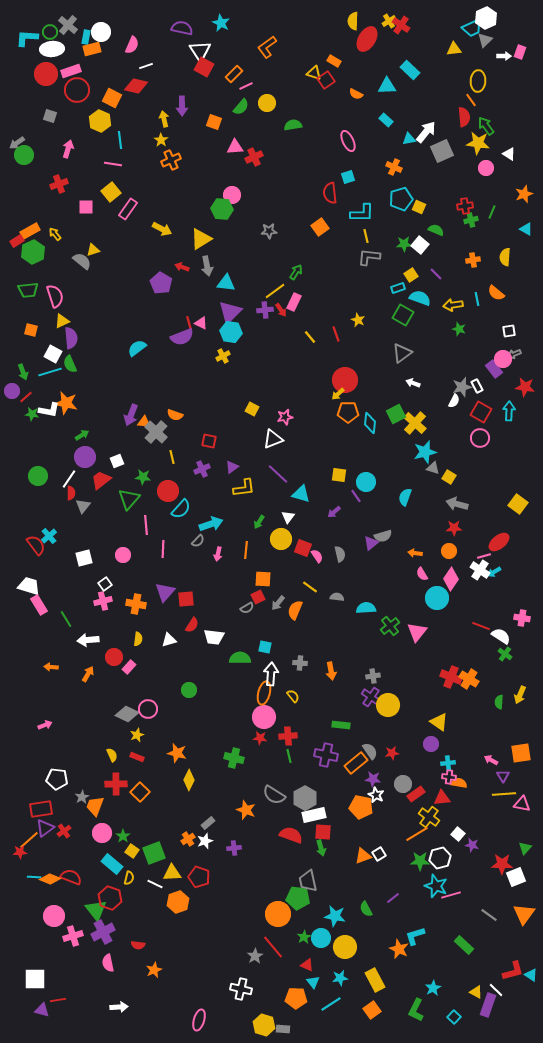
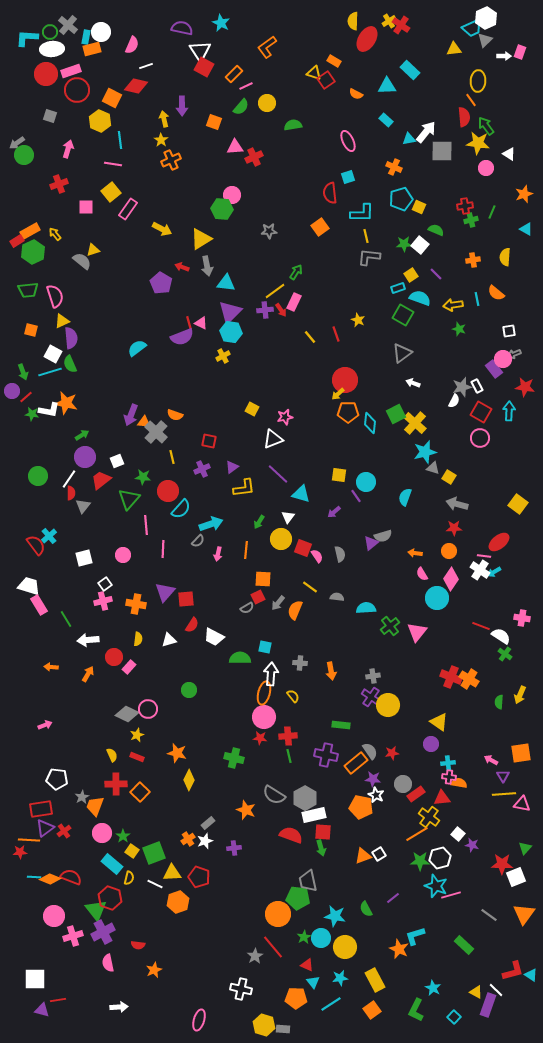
gray square at (442, 151): rotated 25 degrees clockwise
pink line at (484, 556): rotated 24 degrees clockwise
white trapezoid at (214, 637): rotated 20 degrees clockwise
orange line at (29, 840): rotated 45 degrees clockwise
cyan star at (433, 988): rotated 14 degrees counterclockwise
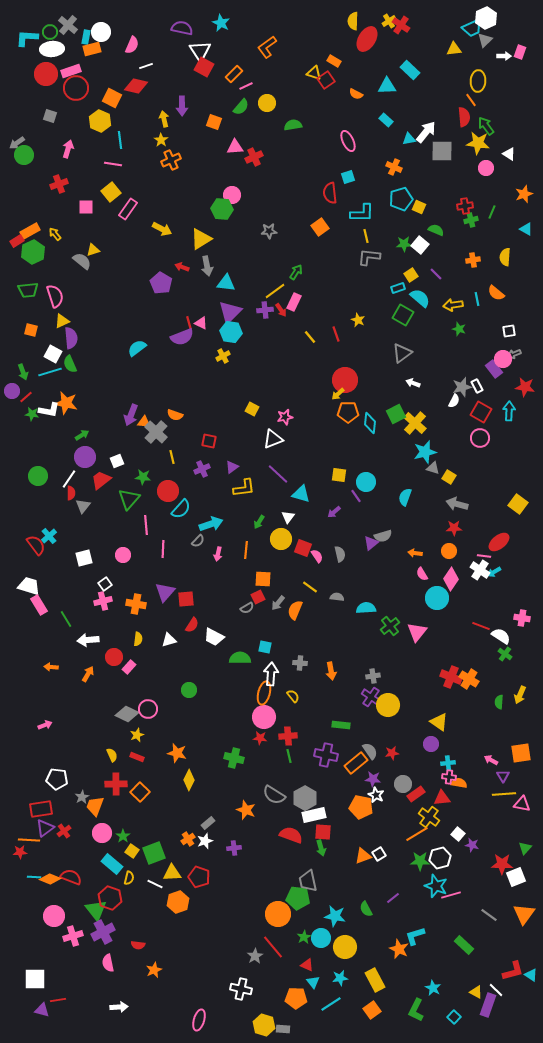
red circle at (77, 90): moved 1 px left, 2 px up
cyan semicircle at (420, 298): rotated 20 degrees clockwise
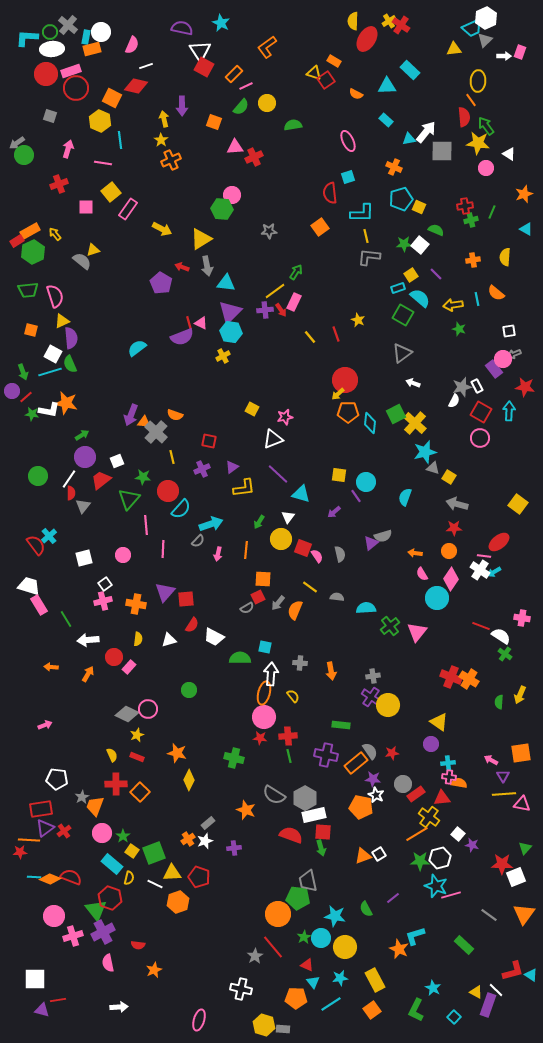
pink line at (113, 164): moved 10 px left, 1 px up
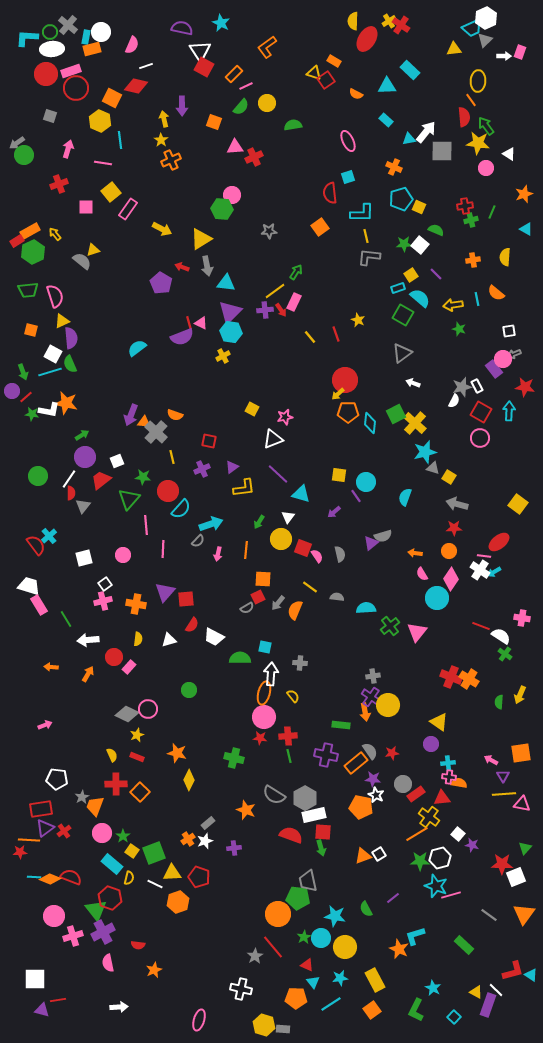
orange arrow at (331, 671): moved 34 px right, 41 px down
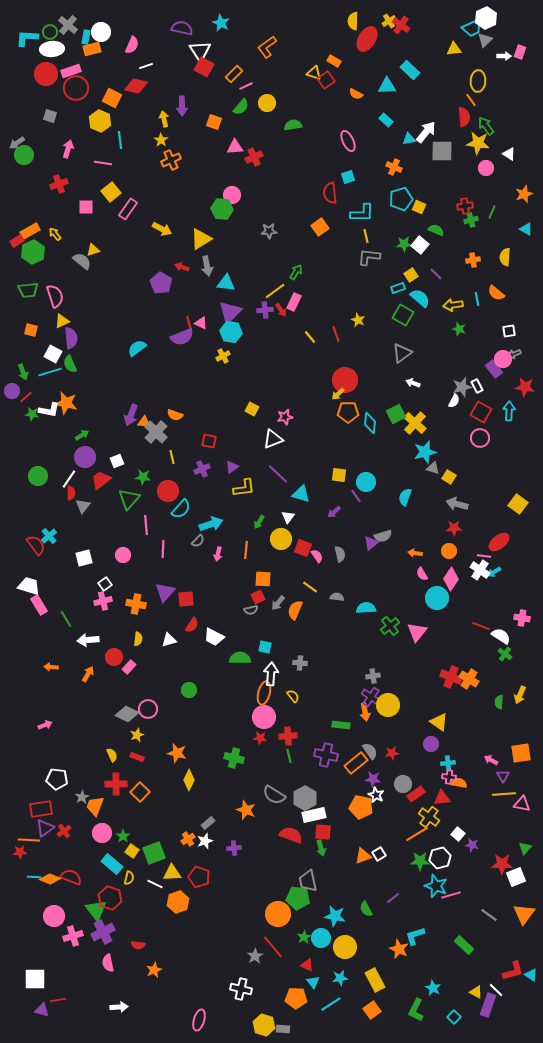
gray semicircle at (247, 608): moved 4 px right, 2 px down; rotated 16 degrees clockwise
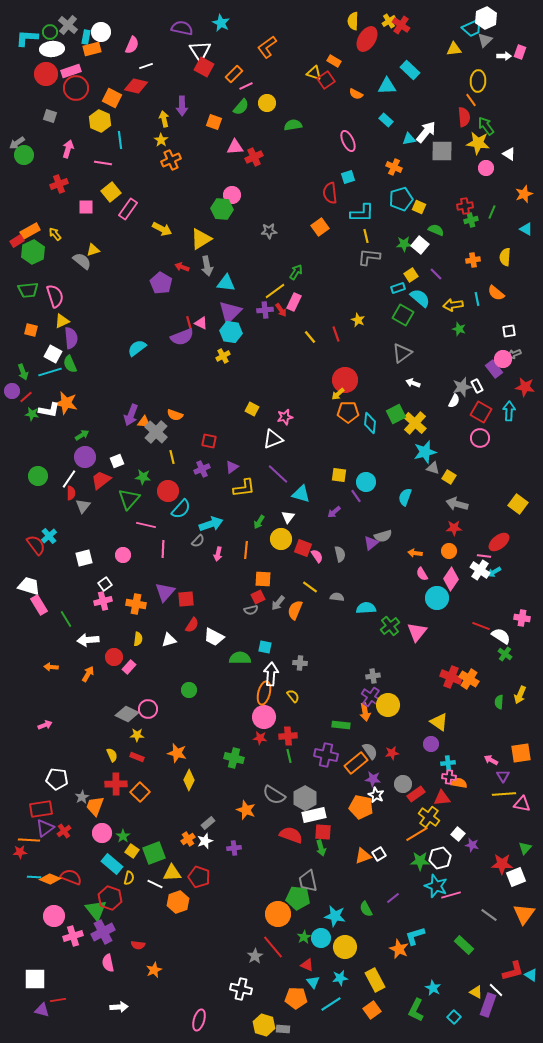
pink line at (146, 525): rotated 72 degrees counterclockwise
yellow star at (137, 735): rotated 24 degrees clockwise
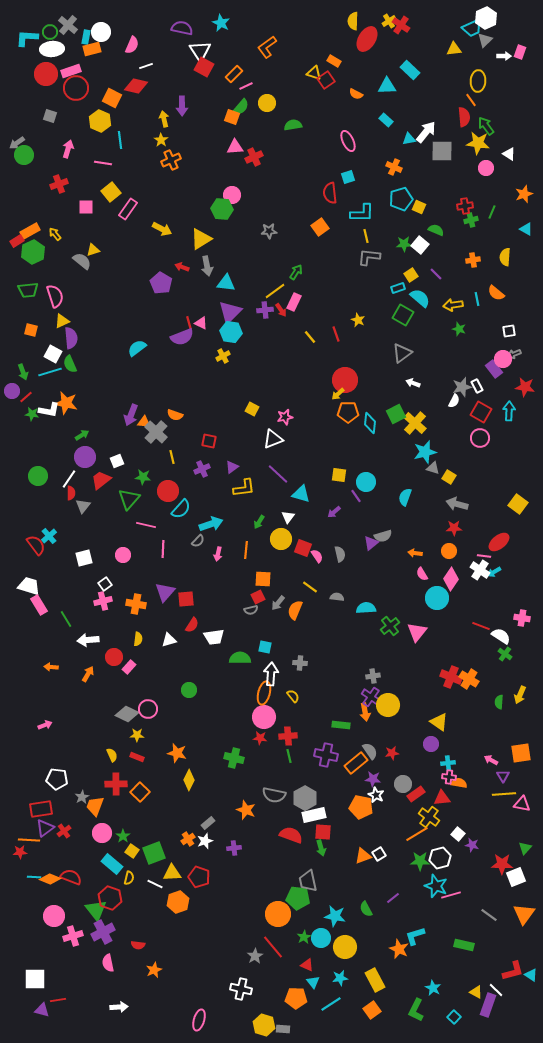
orange square at (214, 122): moved 18 px right, 5 px up
white trapezoid at (214, 637): rotated 35 degrees counterclockwise
gray semicircle at (274, 795): rotated 20 degrees counterclockwise
green rectangle at (464, 945): rotated 30 degrees counterclockwise
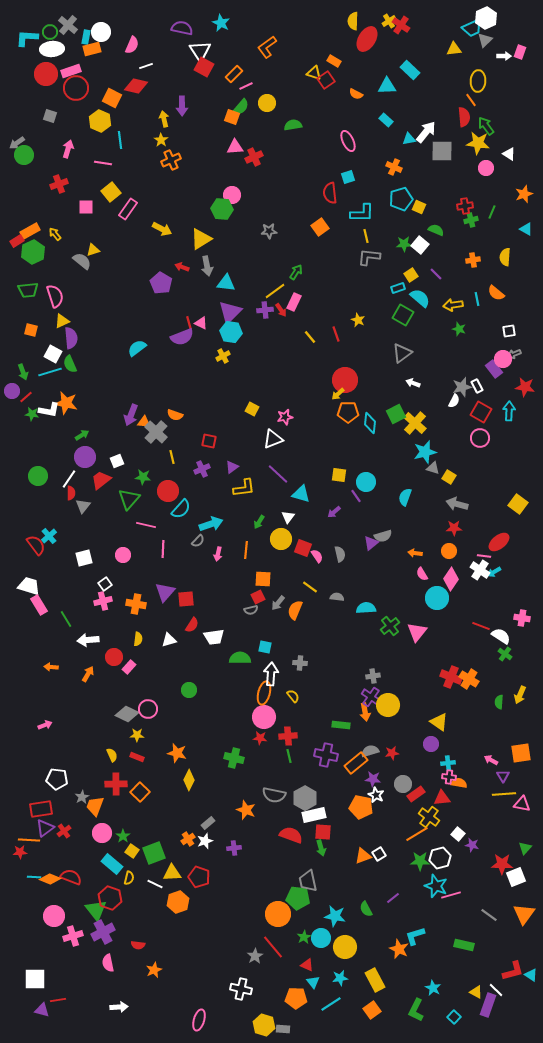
gray semicircle at (370, 751): rotated 72 degrees counterclockwise
